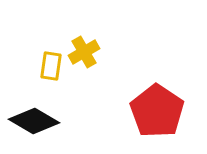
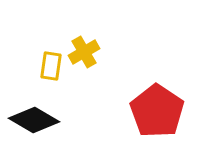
black diamond: moved 1 px up
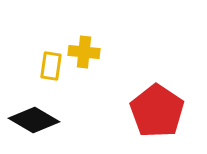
yellow cross: rotated 36 degrees clockwise
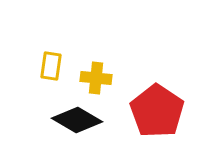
yellow cross: moved 12 px right, 26 px down
black diamond: moved 43 px right
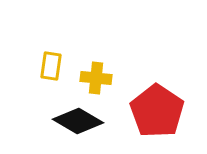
black diamond: moved 1 px right, 1 px down
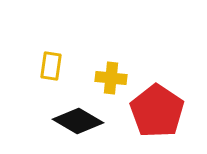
yellow cross: moved 15 px right
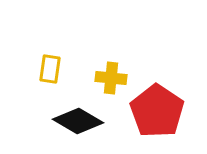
yellow rectangle: moved 1 px left, 3 px down
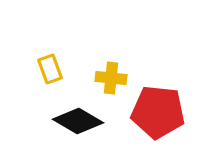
yellow rectangle: rotated 28 degrees counterclockwise
red pentagon: moved 1 px right, 1 px down; rotated 28 degrees counterclockwise
